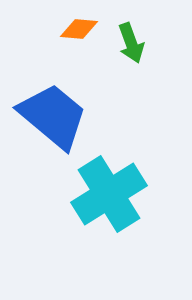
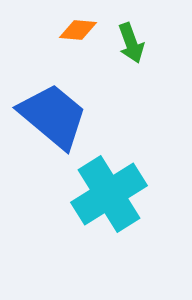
orange diamond: moved 1 px left, 1 px down
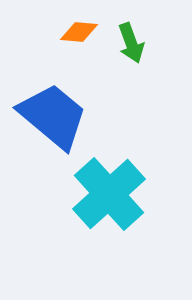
orange diamond: moved 1 px right, 2 px down
cyan cross: rotated 10 degrees counterclockwise
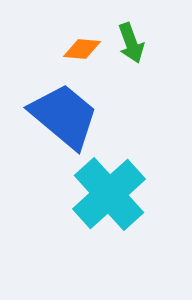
orange diamond: moved 3 px right, 17 px down
blue trapezoid: moved 11 px right
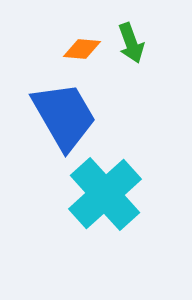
blue trapezoid: rotated 20 degrees clockwise
cyan cross: moved 4 px left
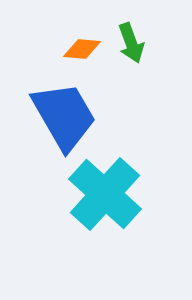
cyan cross: rotated 6 degrees counterclockwise
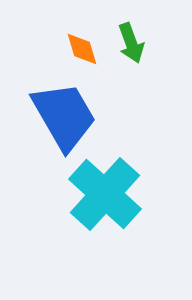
orange diamond: rotated 69 degrees clockwise
